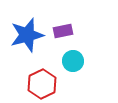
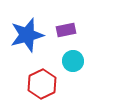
purple rectangle: moved 3 px right, 1 px up
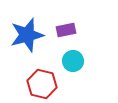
red hexagon: rotated 20 degrees counterclockwise
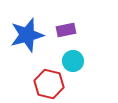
red hexagon: moved 7 px right
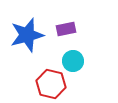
purple rectangle: moved 1 px up
red hexagon: moved 2 px right
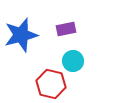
blue star: moved 6 px left
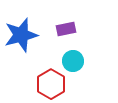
red hexagon: rotated 16 degrees clockwise
